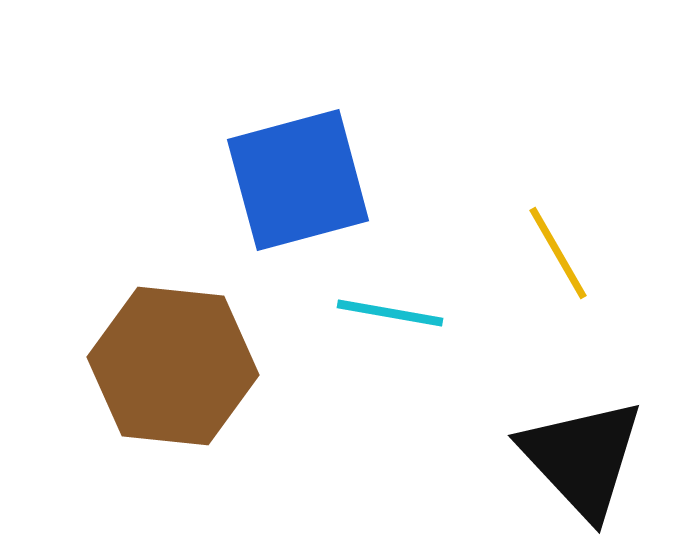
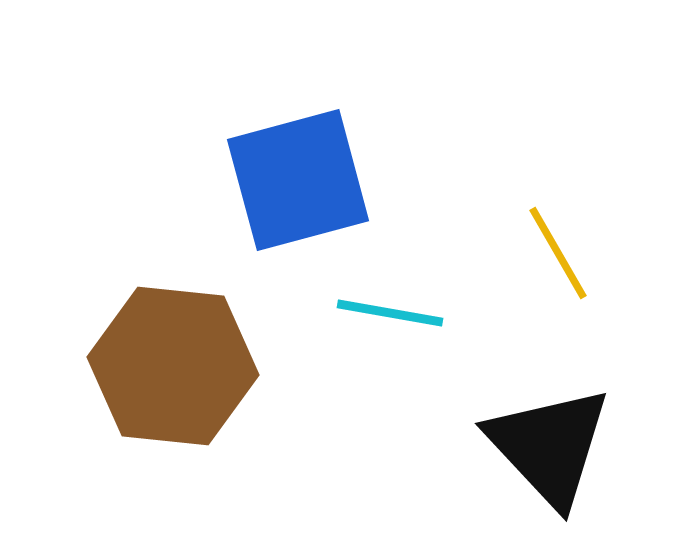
black triangle: moved 33 px left, 12 px up
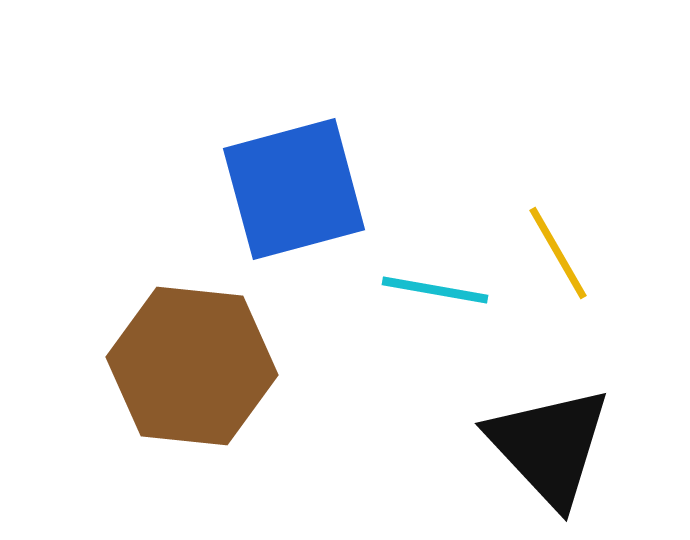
blue square: moved 4 px left, 9 px down
cyan line: moved 45 px right, 23 px up
brown hexagon: moved 19 px right
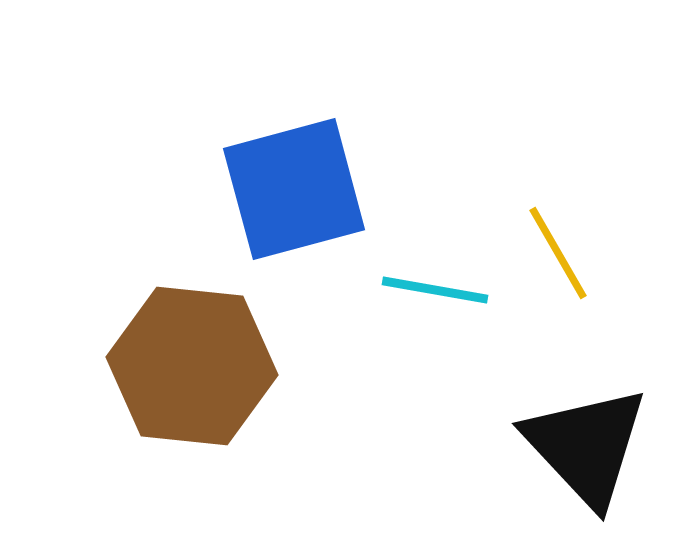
black triangle: moved 37 px right
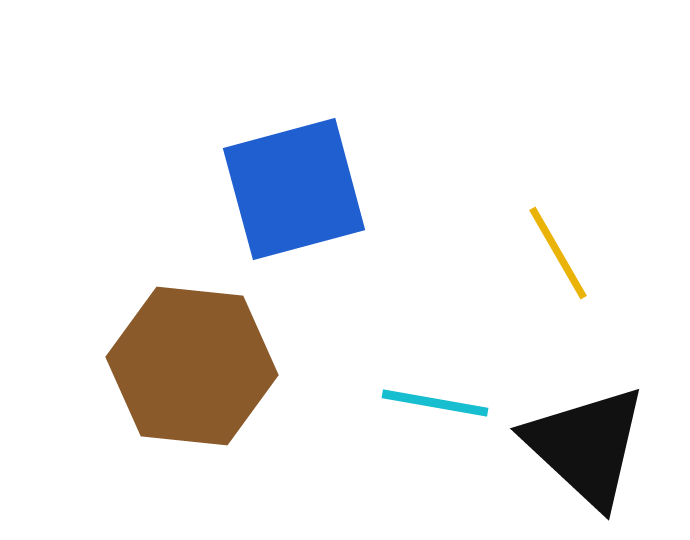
cyan line: moved 113 px down
black triangle: rotated 4 degrees counterclockwise
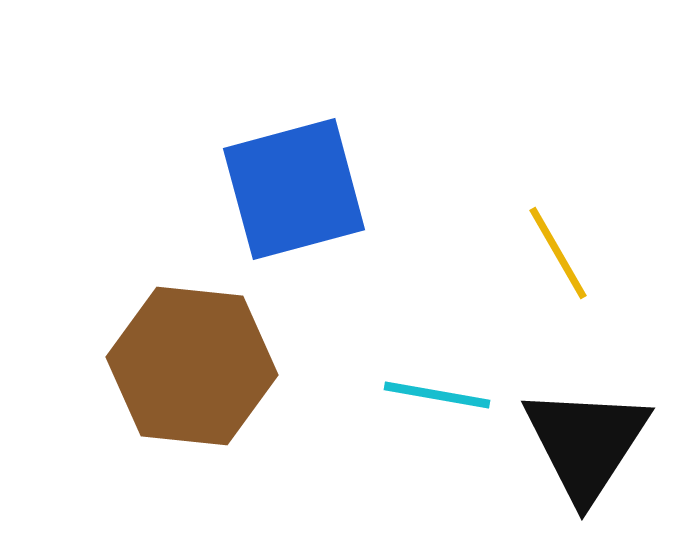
cyan line: moved 2 px right, 8 px up
black triangle: moved 3 px up; rotated 20 degrees clockwise
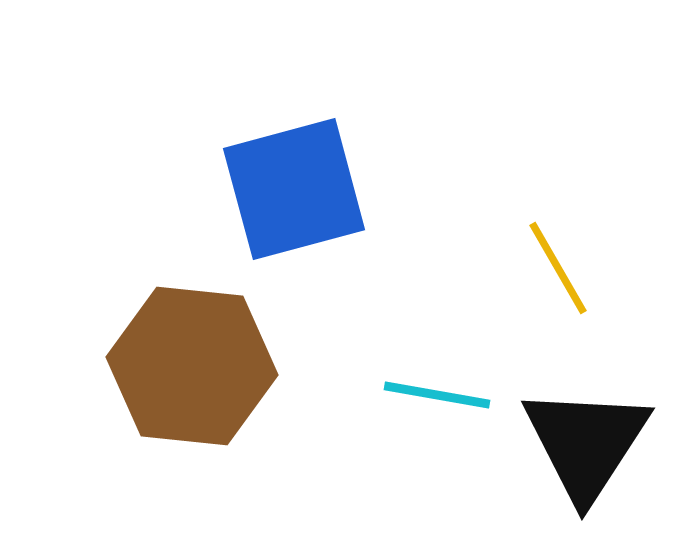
yellow line: moved 15 px down
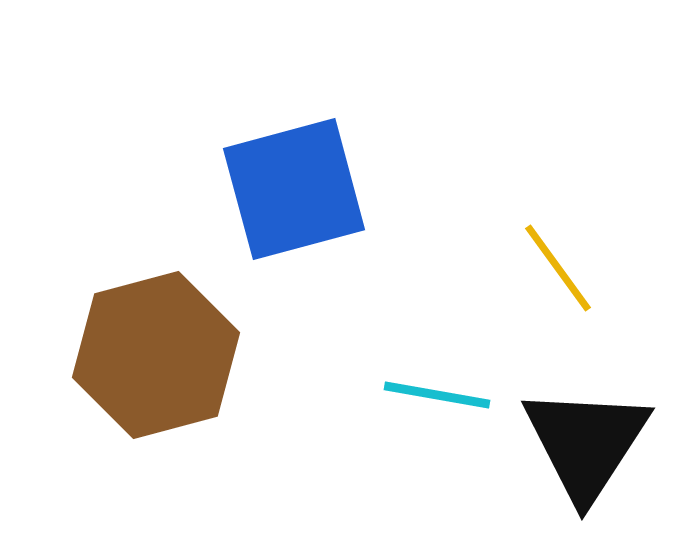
yellow line: rotated 6 degrees counterclockwise
brown hexagon: moved 36 px left, 11 px up; rotated 21 degrees counterclockwise
